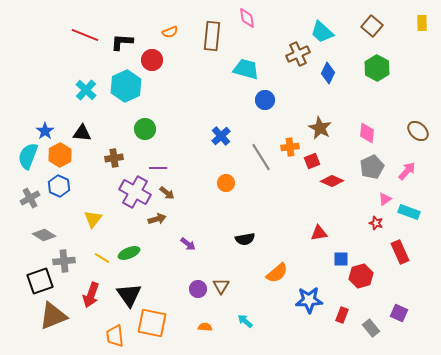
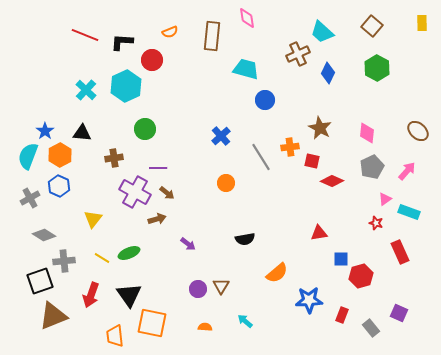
red square at (312, 161): rotated 35 degrees clockwise
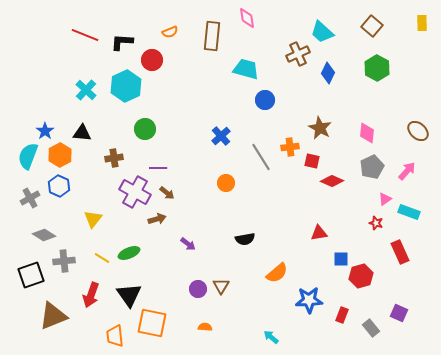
black square at (40, 281): moved 9 px left, 6 px up
cyan arrow at (245, 321): moved 26 px right, 16 px down
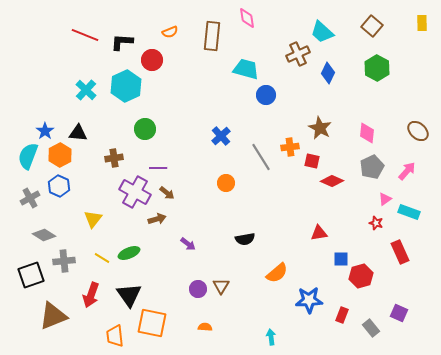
blue circle at (265, 100): moved 1 px right, 5 px up
black triangle at (82, 133): moved 4 px left
cyan arrow at (271, 337): rotated 42 degrees clockwise
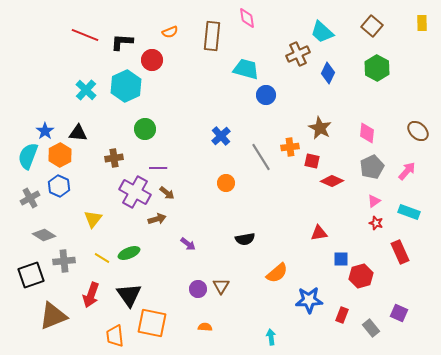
pink triangle at (385, 199): moved 11 px left, 2 px down
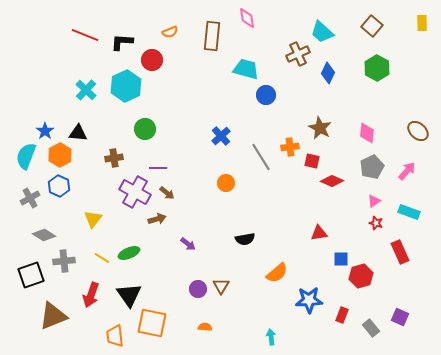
cyan semicircle at (28, 156): moved 2 px left
purple square at (399, 313): moved 1 px right, 4 px down
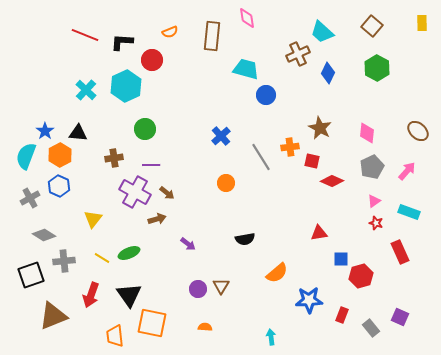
purple line at (158, 168): moved 7 px left, 3 px up
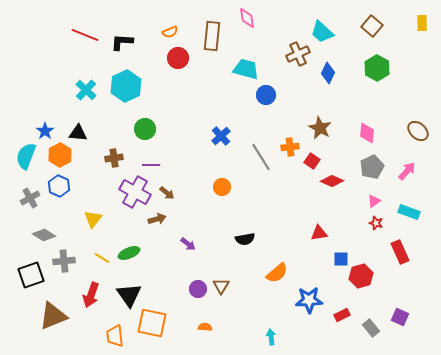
red circle at (152, 60): moved 26 px right, 2 px up
red square at (312, 161): rotated 21 degrees clockwise
orange circle at (226, 183): moved 4 px left, 4 px down
red rectangle at (342, 315): rotated 42 degrees clockwise
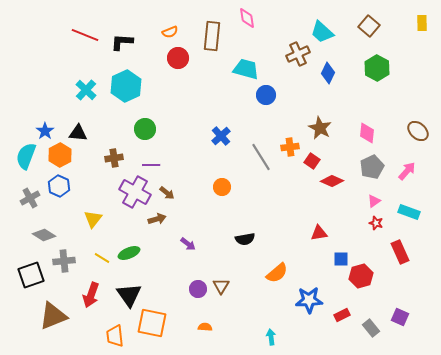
brown square at (372, 26): moved 3 px left
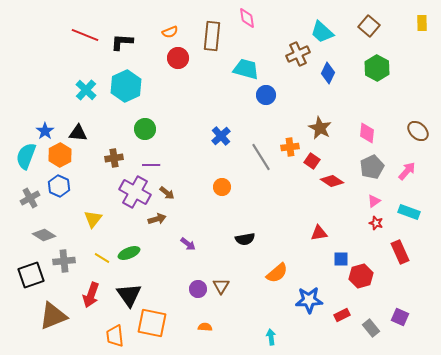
red diamond at (332, 181): rotated 10 degrees clockwise
